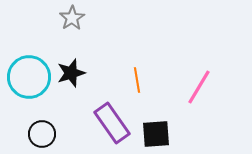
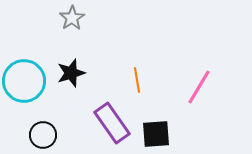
cyan circle: moved 5 px left, 4 px down
black circle: moved 1 px right, 1 px down
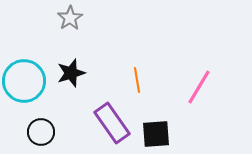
gray star: moved 2 px left
black circle: moved 2 px left, 3 px up
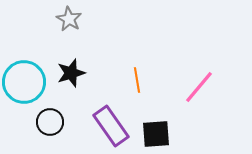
gray star: moved 1 px left, 1 px down; rotated 10 degrees counterclockwise
cyan circle: moved 1 px down
pink line: rotated 9 degrees clockwise
purple rectangle: moved 1 px left, 3 px down
black circle: moved 9 px right, 10 px up
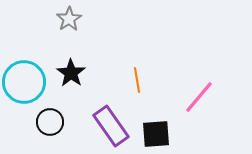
gray star: rotated 10 degrees clockwise
black star: rotated 20 degrees counterclockwise
pink line: moved 10 px down
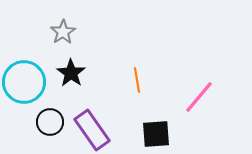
gray star: moved 6 px left, 13 px down
purple rectangle: moved 19 px left, 4 px down
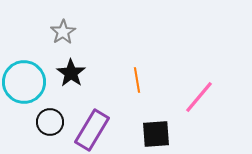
purple rectangle: rotated 66 degrees clockwise
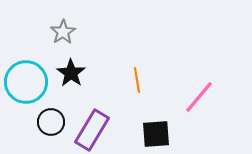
cyan circle: moved 2 px right
black circle: moved 1 px right
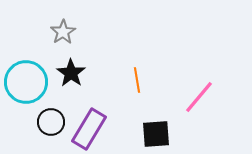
purple rectangle: moved 3 px left, 1 px up
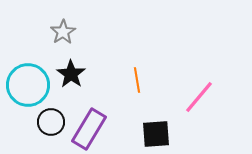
black star: moved 1 px down
cyan circle: moved 2 px right, 3 px down
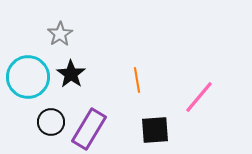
gray star: moved 3 px left, 2 px down
cyan circle: moved 8 px up
black square: moved 1 px left, 4 px up
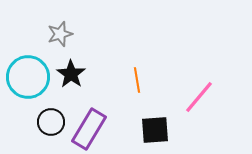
gray star: rotated 15 degrees clockwise
